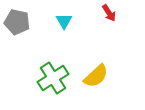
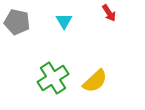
yellow semicircle: moved 1 px left, 5 px down
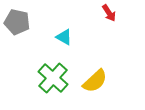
cyan triangle: moved 16 px down; rotated 30 degrees counterclockwise
green cross: rotated 16 degrees counterclockwise
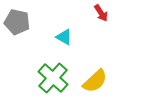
red arrow: moved 8 px left
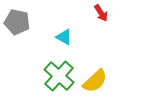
green cross: moved 6 px right, 2 px up
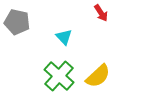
cyan triangle: rotated 18 degrees clockwise
yellow semicircle: moved 3 px right, 5 px up
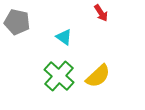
cyan triangle: rotated 12 degrees counterclockwise
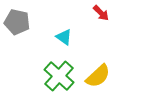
red arrow: rotated 12 degrees counterclockwise
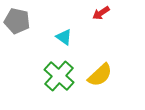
red arrow: rotated 102 degrees clockwise
gray pentagon: moved 1 px up
yellow semicircle: moved 2 px right, 1 px up
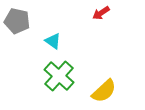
cyan triangle: moved 11 px left, 4 px down
yellow semicircle: moved 4 px right, 16 px down
